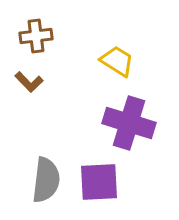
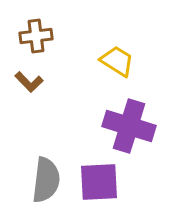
purple cross: moved 3 px down
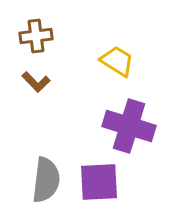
brown L-shape: moved 7 px right
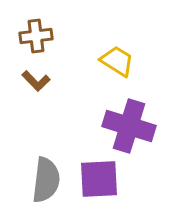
brown L-shape: moved 1 px up
purple square: moved 3 px up
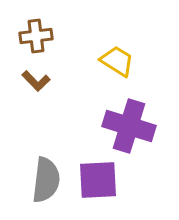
purple square: moved 1 px left, 1 px down
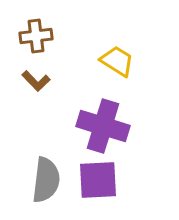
purple cross: moved 26 px left
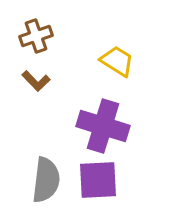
brown cross: rotated 12 degrees counterclockwise
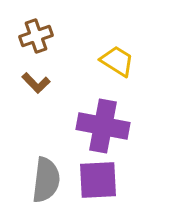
brown L-shape: moved 2 px down
purple cross: rotated 6 degrees counterclockwise
